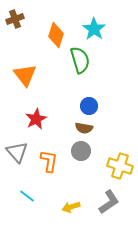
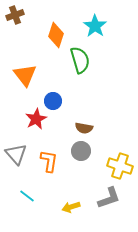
brown cross: moved 4 px up
cyan star: moved 1 px right, 3 px up
blue circle: moved 36 px left, 5 px up
gray triangle: moved 1 px left, 2 px down
gray L-shape: moved 4 px up; rotated 15 degrees clockwise
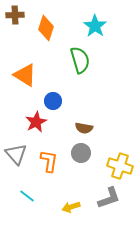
brown cross: rotated 18 degrees clockwise
orange diamond: moved 10 px left, 7 px up
orange triangle: rotated 20 degrees counterclockwise
red star: moved 3 px down
gray circle: moved 2 px down
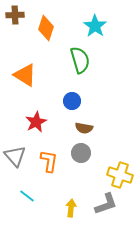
blue circle: moved 19 px right
gray triangle: moved 1 px left, 2 px down
yellow cross: moved 9 px down
gray L-shape: moved 3 px left, 6 px down
yellow arrow: moved 1 px down; rotated 114 degrees clockwise
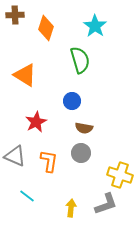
gray triangle: rotated 25 degrees counterclockwise
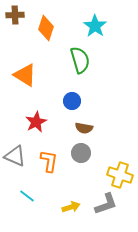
yellow arrow: moved 1 px up; rotated 66 degrees clockwise
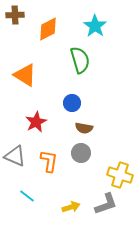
orange diamond: moved 2 px right, 1 px down; rotated 45 degrees clockwise
blue circle: moved 2 px down
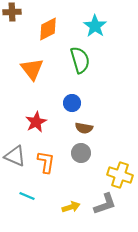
brown cross: moved 3 px left, 3 px up
orange triangle: moved 7 px right, 6 px up; rotated 20 degrees clockwise
orange L-shape: moved 3 px left, 1 px down
cyan line: rotated 14 degrees counterclockwise
gray L-shape: moved 1 px left
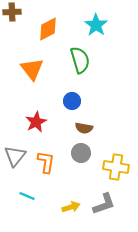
cyan star: moved 1 px right, 1 px up
blue circle: moved 2 px up
gray triangle: rotated 45 degrees clockwise
yellow cross: moved 4 px left, 8 px up; rotated 10 degrees counterclockwise
gray L-shape: moved 1 px left
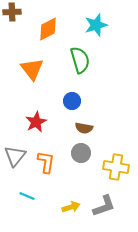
cyan star: rotated 20 degrees clockwise
gray L-shape: moved 2 px down
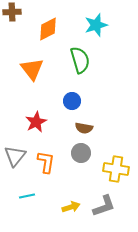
yellow cross: moved 2 px down
cyan line: rotated 35 degrees counterclockwise
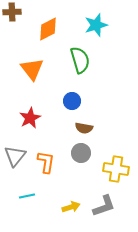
red star: moved 6 px left, 4 px up
